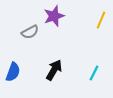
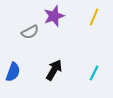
yellow line: moved 7 px left, 3 px up
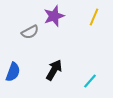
cyan line: moved 4 px left, 8 px down; rotated 14 degrees clockwise
